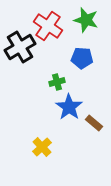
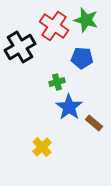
red cross: moved 6 px right
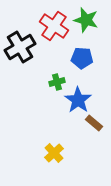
blue star: moved 9 px right, 7 px up
yellow cross: moved 12 px right, 6 px down
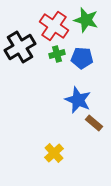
green cross: moved 28 px up
blue star: rotated 12 degrees counterclockwise
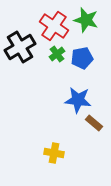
green cross: rotated 21 degrees counterclockwise
blue pentagon: rotated 15 degrees counterclockwise
blue star: rotated 16 degrees counterclockwise
yellow cross: rotated 36 degrees counterclockwise
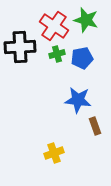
black cross: rotated 28 degrees clockwise
green cross: rotated 21 degrees clockwise
brown rectangle: moved 1 px right, 3 px down; rotated 30 degrees clockwise
yellow cross: rotated 30 degrees counterclockwise
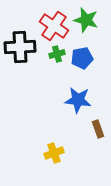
brown rectangle: moved 3 px right, 3 px down
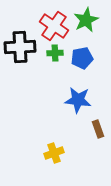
green star: rotated 30 degrees clockwise
green cross: moved 2 px left, 1 px up; rotated 14 degrees clockwise
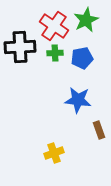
brown rectangle: moved 1 px right, 1 px down
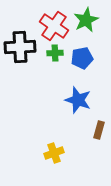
blue star: rotated 12 degrees clockwise
brown rectangle: rotated 36 degrees clockwise
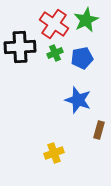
red cross: moved 2 px up
green cross: rotated 21 degrees counterclockwise
